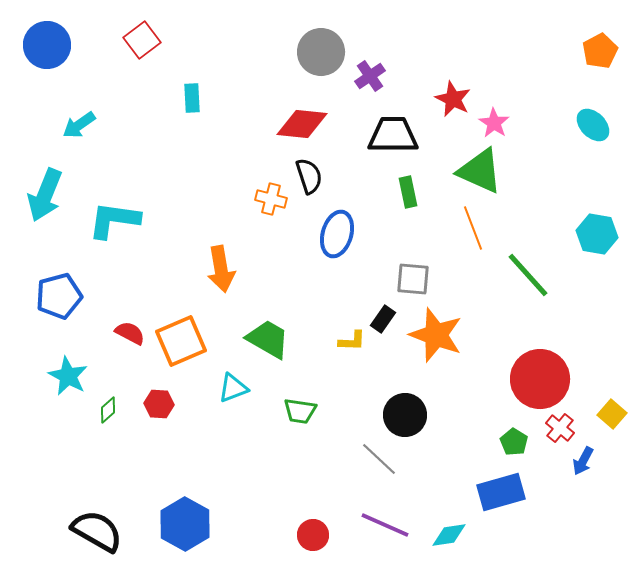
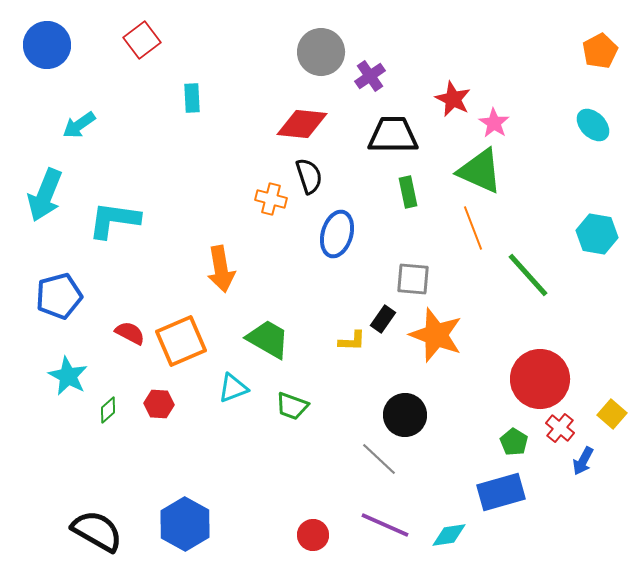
green trapezoid at (300, 411): moved 8 px left, 5 px up; rotated 12 degrees clockwise
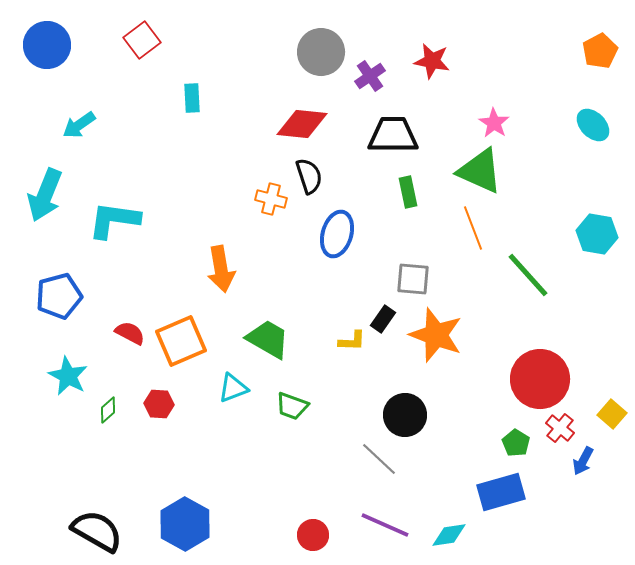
red star at (453, 99): moved 21 px left, 38 px up; rotated 15 degrees counterclockwise
green pentagon at (514, 442): moved 2 px right, 1 px down
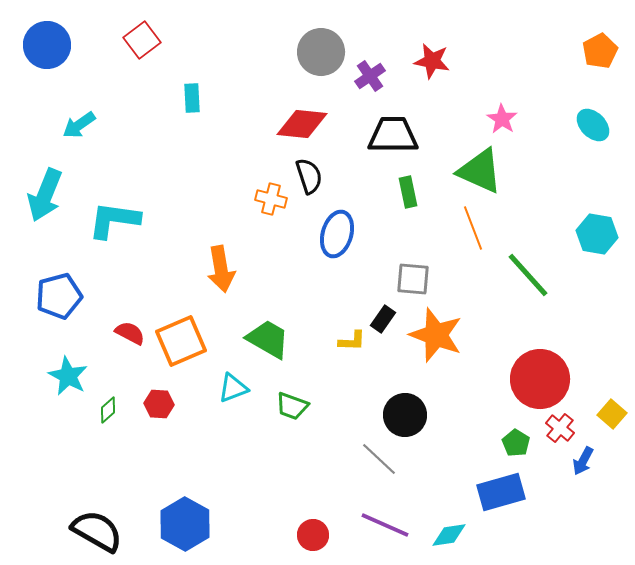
pink star at (494, 123): moved 8 px right, 4 px up
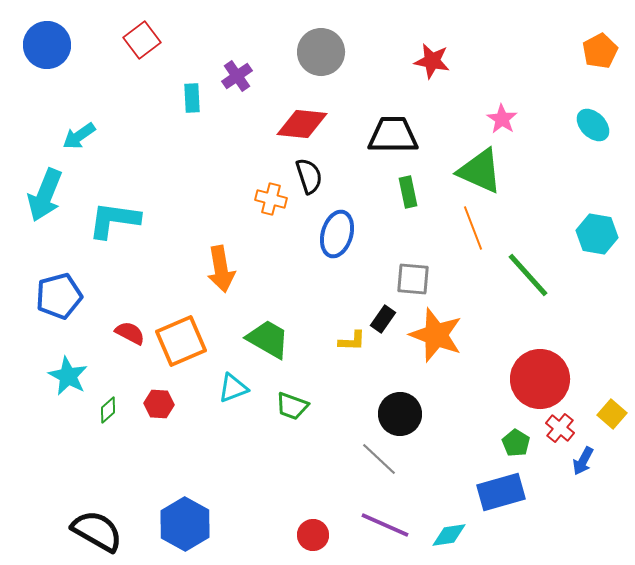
purple cross at (370, 76): moved 133 px left
cyan arrow at (79, 125): moved 11 px down
black circle at (405, 415): moved 5 px left, 1 px up
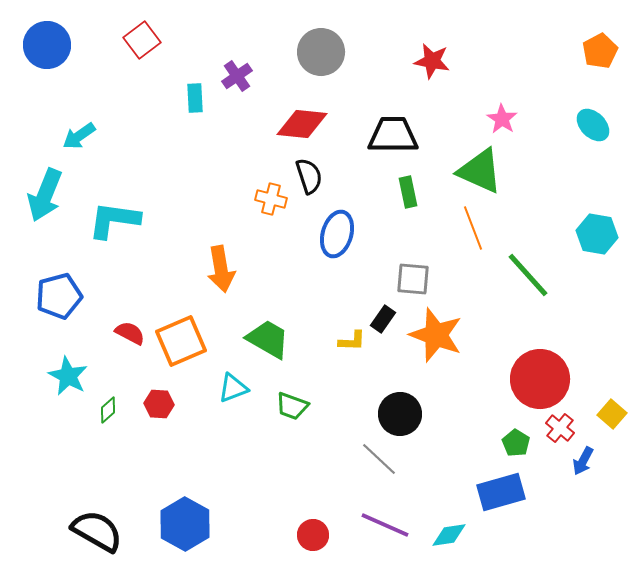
cyan rectangle at (192, 98): moved 3 px right
